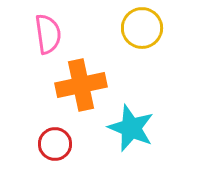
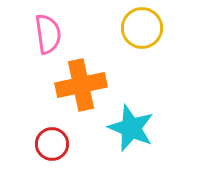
red circle: moved 3 px left
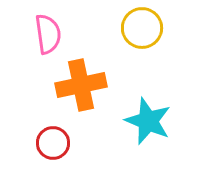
cyan star: moved 17 px right, 7 px up
red circle: moved 1 px right, 1 px up
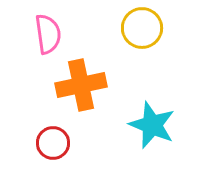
cyan star: moved 4 px right, 4 px down
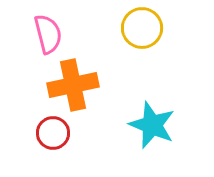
pink semicircle: rotated 6 degrees counterclockwise
orange cross: moved 8 px left
red circle: moved 10 px up
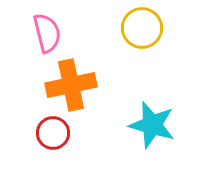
pink semicircle: moved 1 px left, 1 px up
orange cross: moved 2 px left
cyan star: rotated 6 degrees counterclockwise
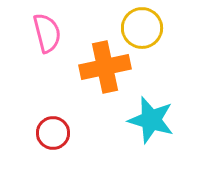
orange cross: moved 34 px right, 18 px up
cyan star: moved 1 px left, 5 px up
